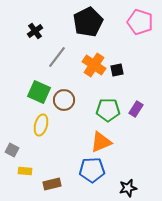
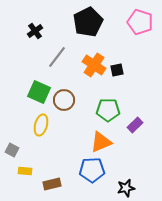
purple rectangle: moved 1 px left, 16 px down; rotated 14 degrees clockwise
black star: moved 2 px left
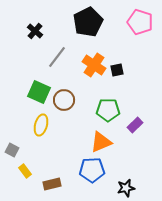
black cross: rotated 14 degrees counterclockwise
yellow rectangle: rotated 48 degrees clockwise
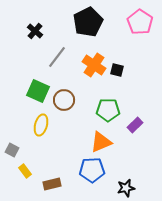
pink pentagon: rotated 15 degrees clockwise
black square: rotated 24 degrees clockwise
green square: moved 1 px left, 1 px up
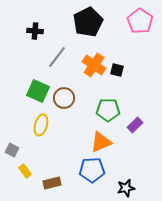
pink pentagon: moved 1 px up
black cross: rotated 35 degrees counterclockwise
brown circle: moved 2 px up
brown rectangle: moved 1 px up
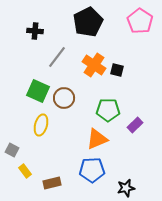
orange triangle: moved 4 px left, 3 px up
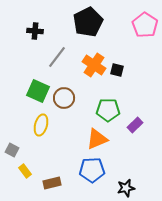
pink pentagon: moved 5 px right, 4 px down
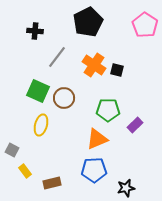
blue pentagon: moved 2 px right
